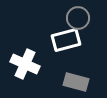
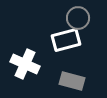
gray rectangle: moved 4 px left, 1 px up
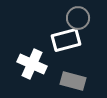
white cross: moved 7 px right
gray rectangle: moved 1 px right
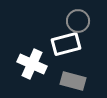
gray circle: moved 3 px down
white rectangle: moved 4 px down
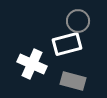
white rectangle: moved 1 px right
